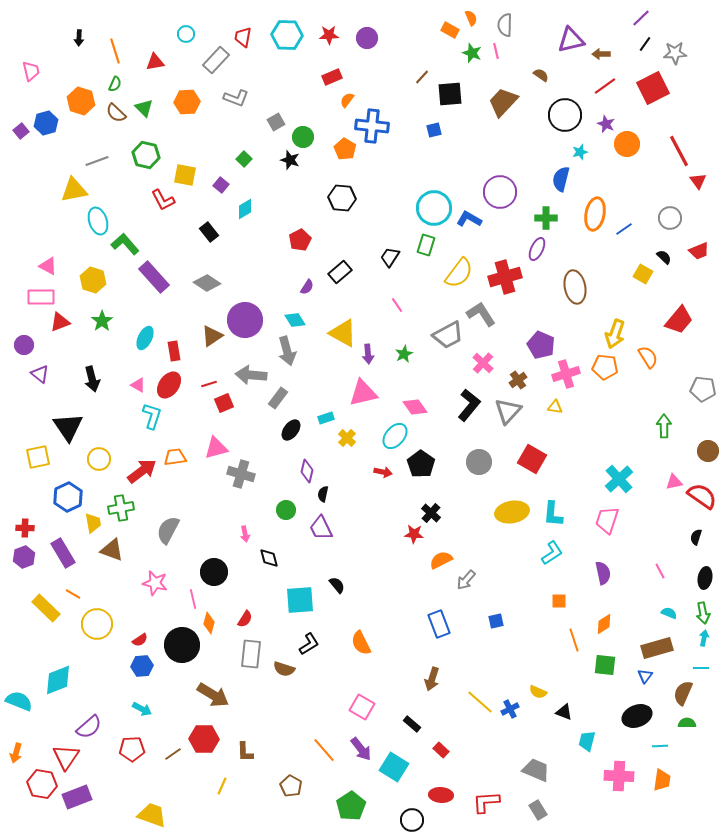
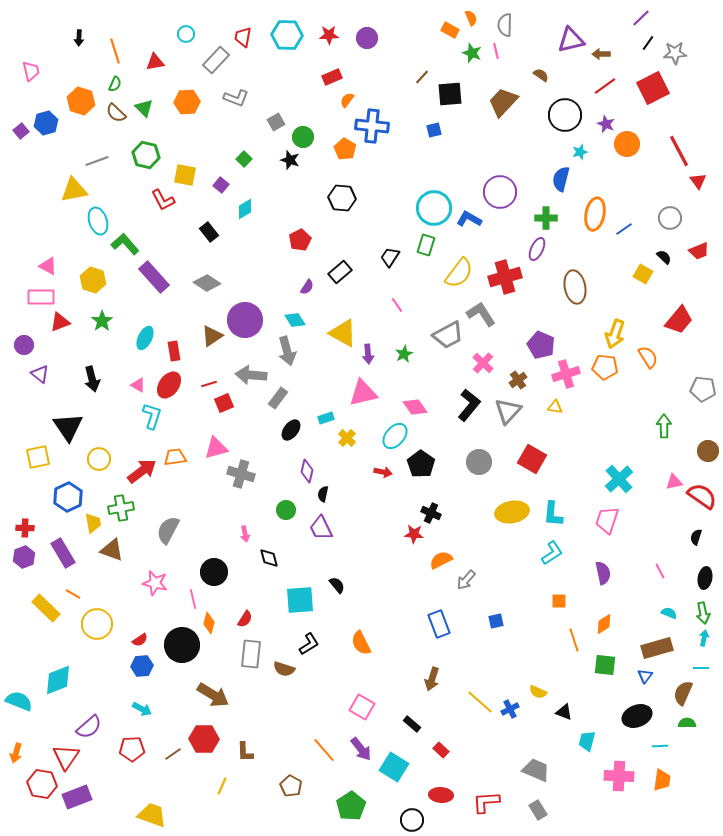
black line at (645, 44): moved 3 px right, 1 px up
black cross at (431, 513): rotated 18 degrees counterclockwise
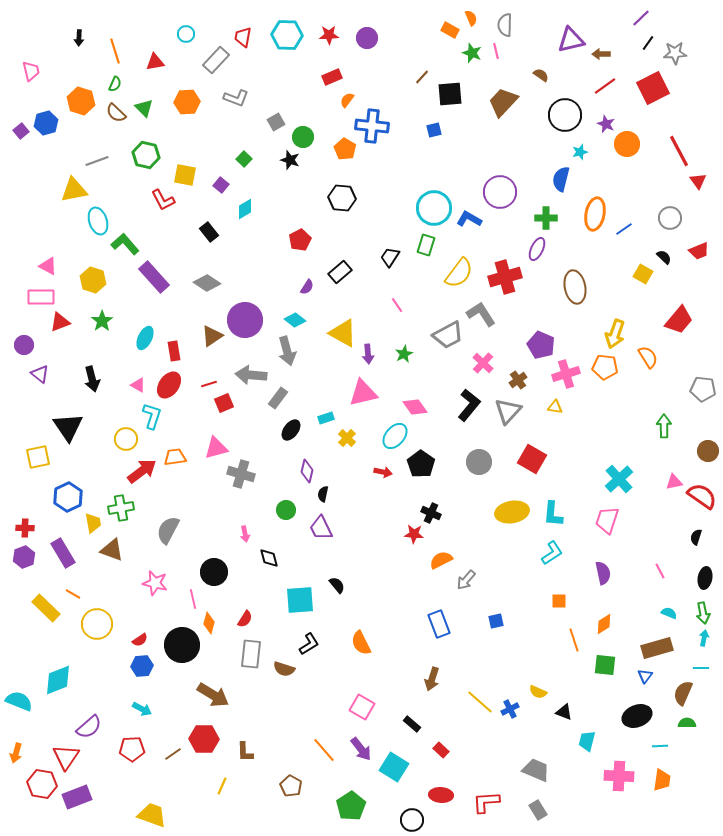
cyan diamond at (295, 320): rotated 20 degrees counterclockwise
yellow circle at (99, 459): moved 27 px right, 20 px up
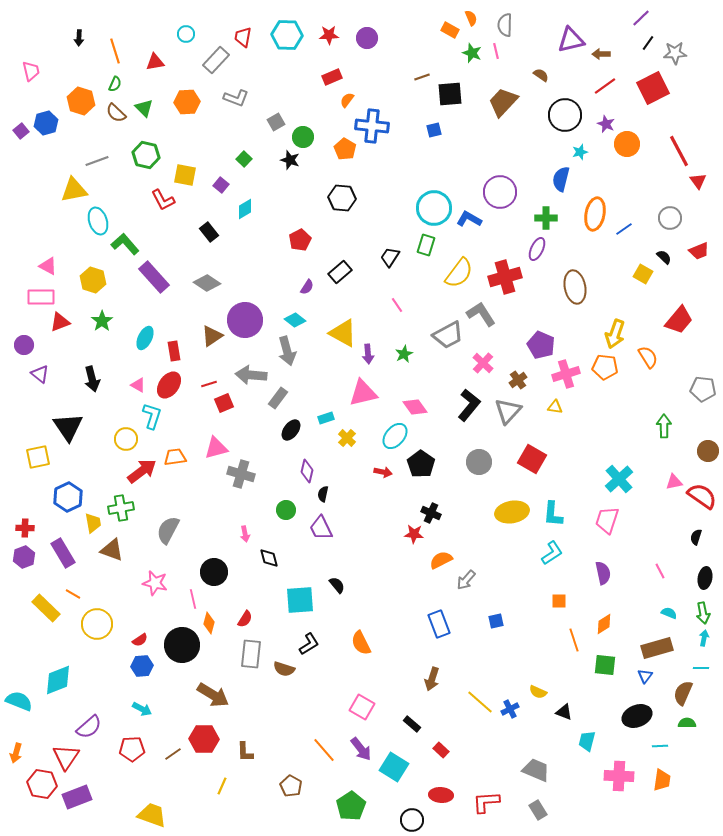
brown line at (422, 77): rotated 28 degrees clockwise
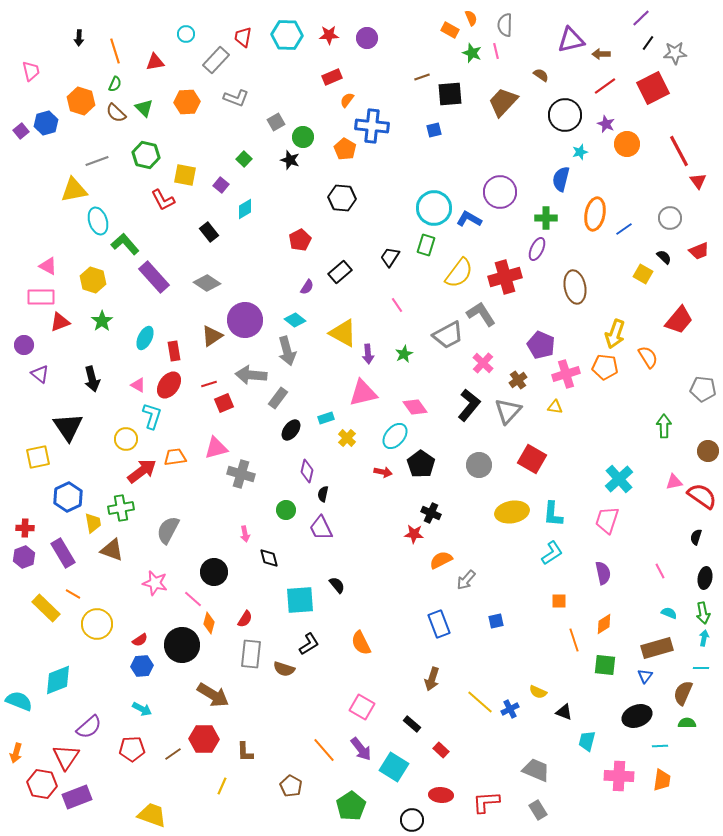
gray circle at (479, 462): moved 3 px down
pink line at (193, 599): rotated 36 degrees counterclockwise
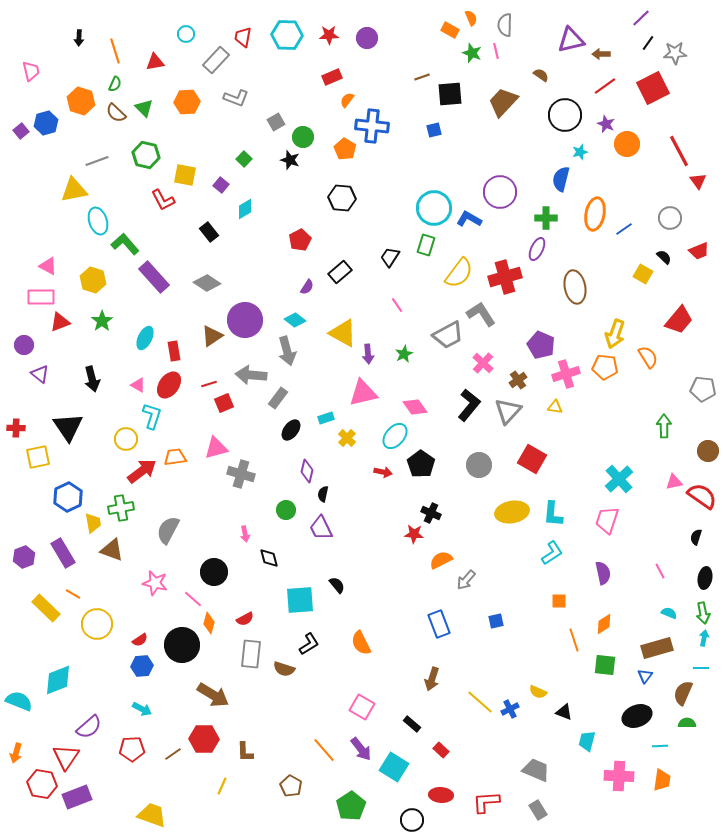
red cross at (25, 528): moved 9 px left, 100 px up
red semicircle at (245, 619): rotated 30 degrees clockwise
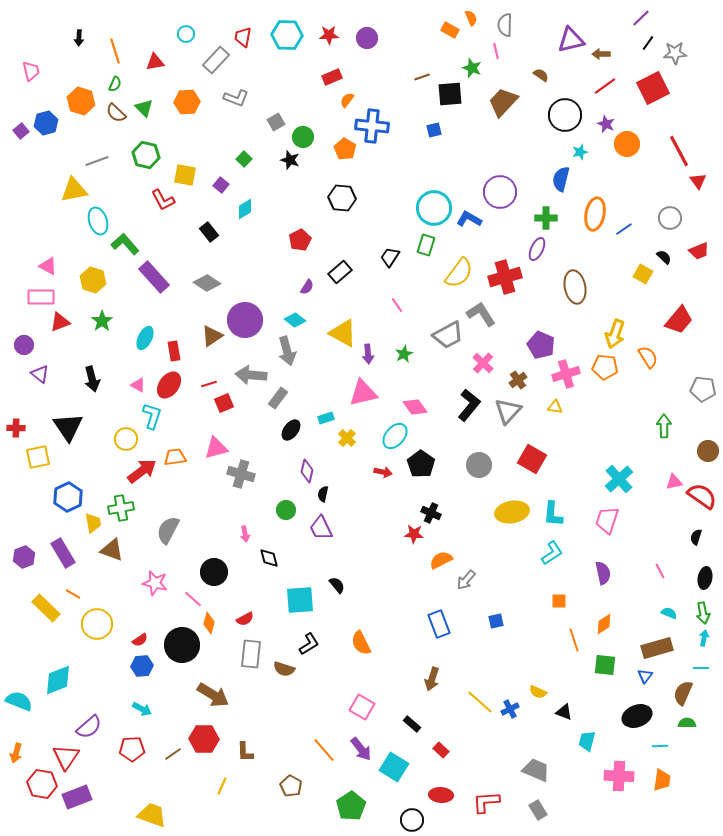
green star at (472, 53): moved 15 px down
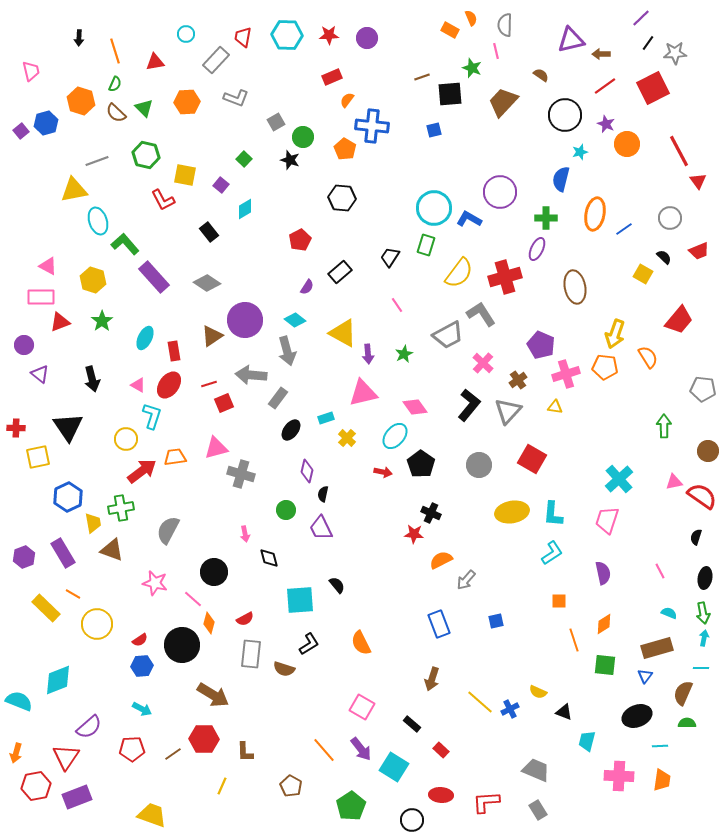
red hexagon at (42, 784): moved 6 px left, 2 px down; rotated 20 degrees counterclockwise
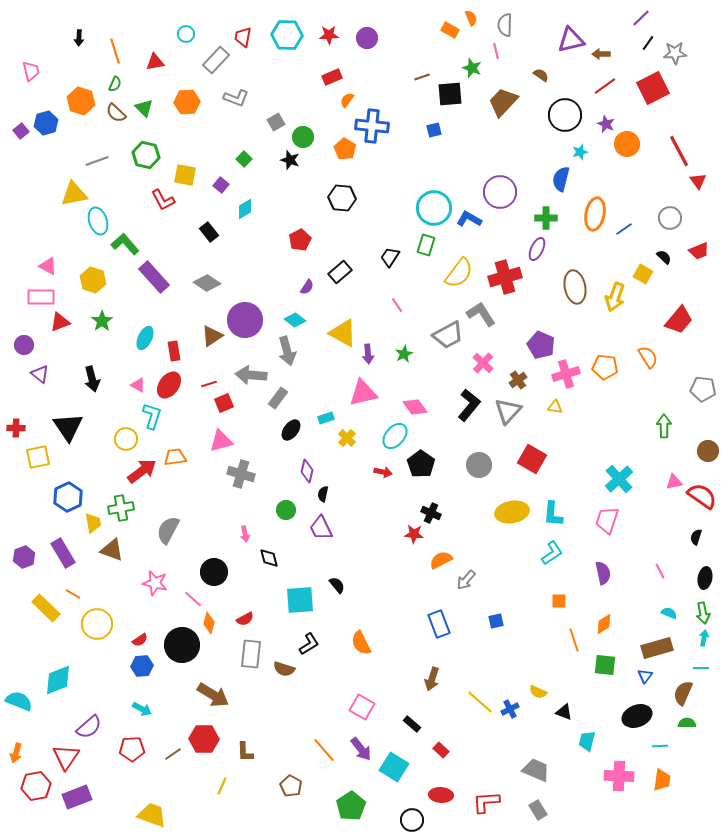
yellow triangle at (74, 190): moved 4 px down
yellow arrow at (615, 334): moved 37 px up
pink triangle at (216, 448): moved 5 px right, 7 px up
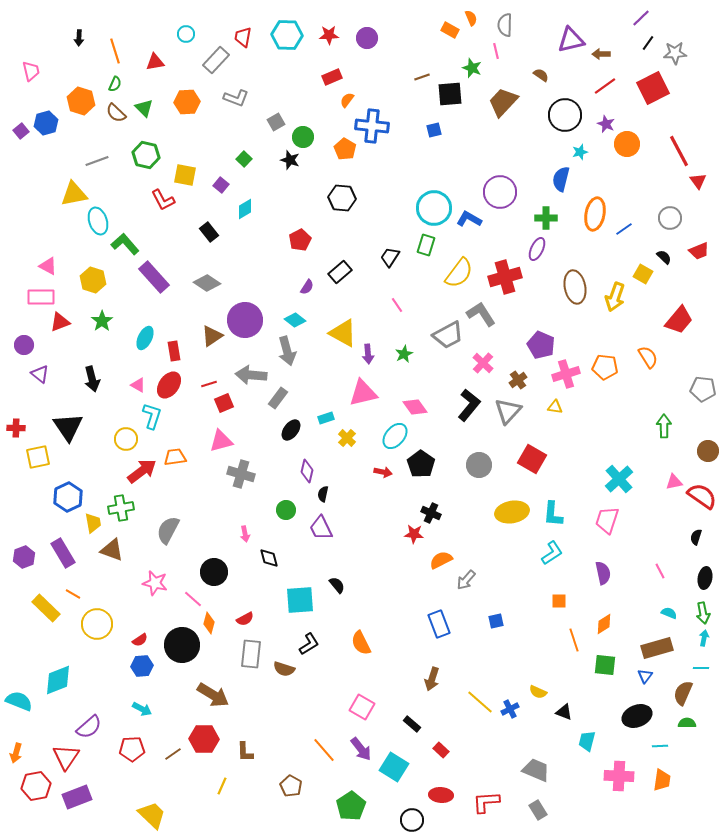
yellow trapezoid at (152, 815): rotated 24 degrees clockwise
